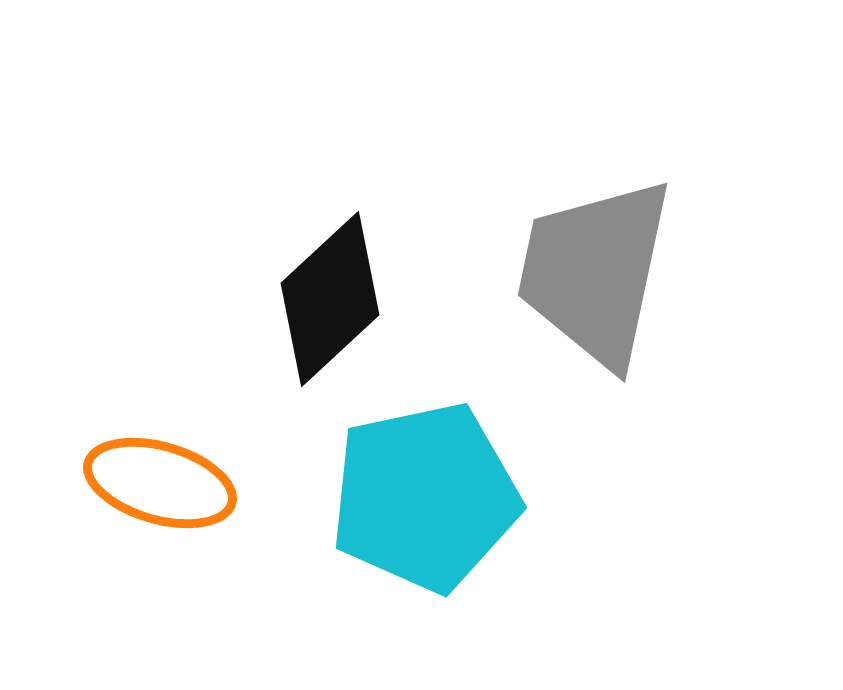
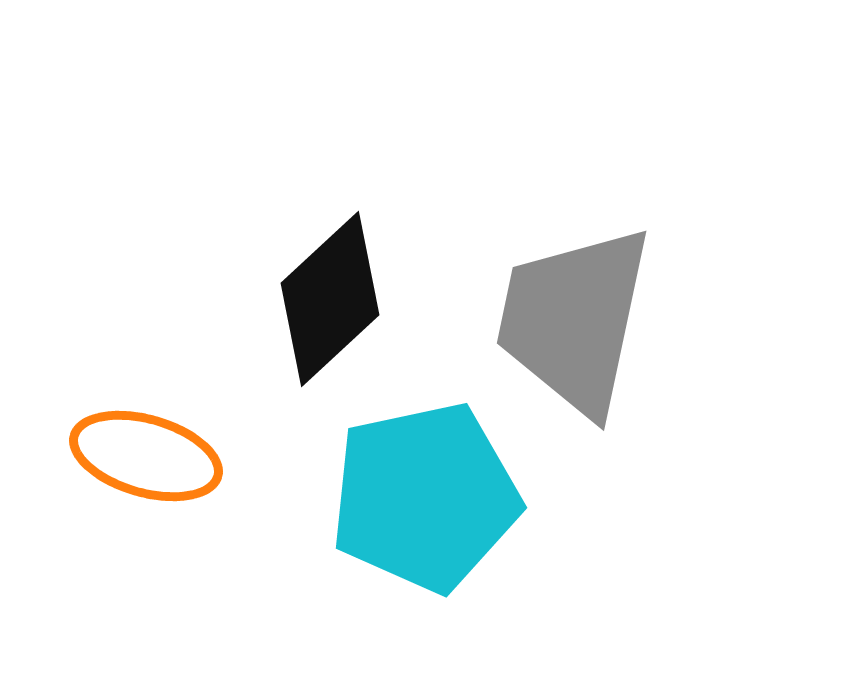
gray trapezoid: moved 21 px left, 48 px down
orange ellipse: moved 14 px left, 27 px up
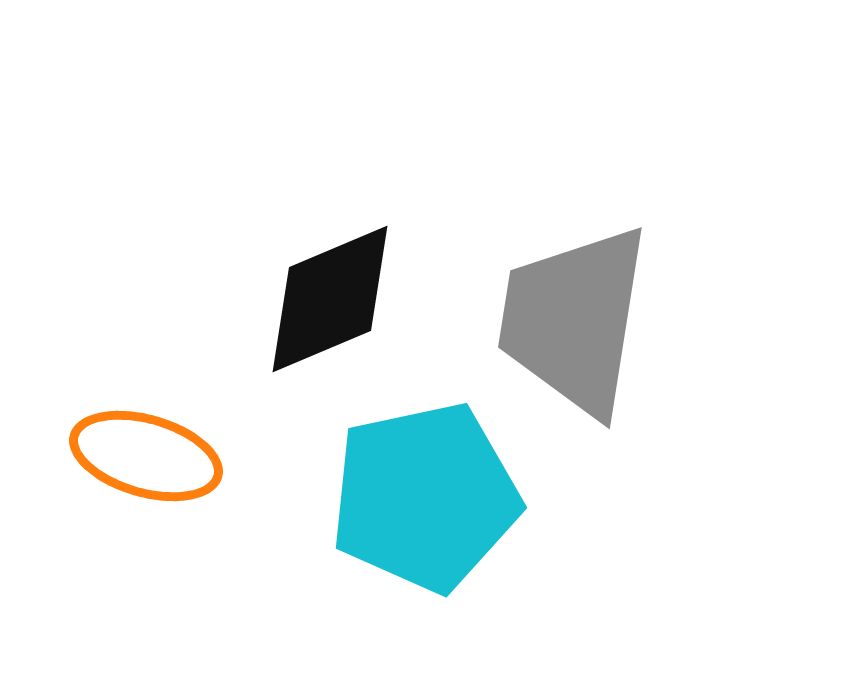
black diamond: rotated 20 degrees clockwise
gray trapezoid: rotated 3 degrees counterclockwise
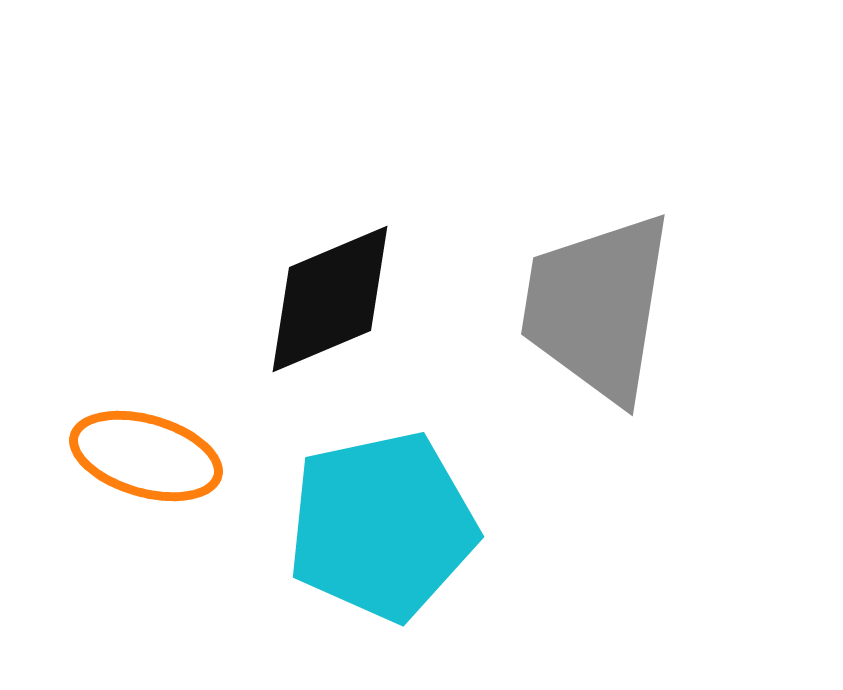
gray trapezoid: moved 23 px right, 13 px up
cyan pentagon: moved 43 px left, 29 px down
